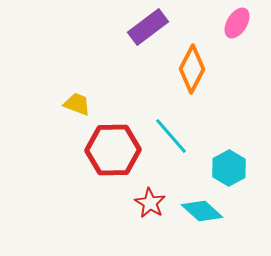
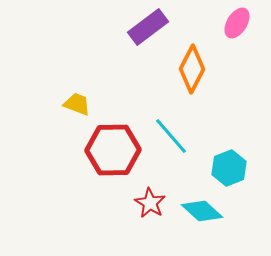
cyan hexagon: rotated 8 degrees clockwise
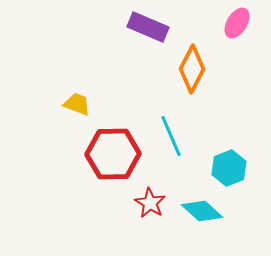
purple rectangle: rotated 60 degrees clockwise
cyan line: rotated 18 degrees clockwise
red hexagon: moved 4 px down
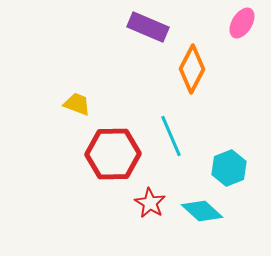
pink ellipse: moved 5 px right
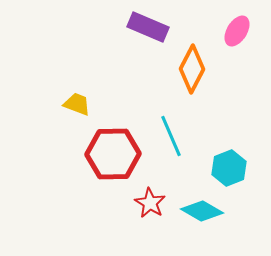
pink ellipse: moved 5 px left, 8 px down
cyan diamond: rotated 12 degrees counterclockwise
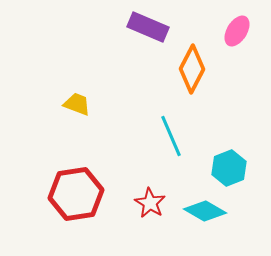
red hexagon: moved 37 px left, 40 px down; rotated 8 degrees counterclockwise
cyan diamond: moved 3 px right
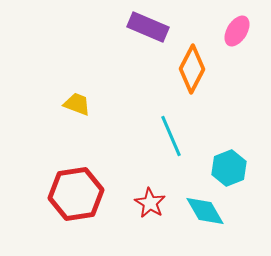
cyan diamond: rotated 30 degrees clockwise
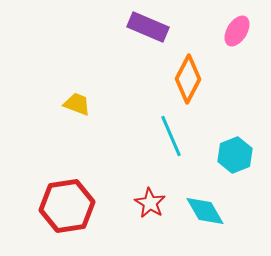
orange diamond: moved 4 px left, 10 px down
cyan hexagon: moved 6 px right, 13 px up
red hexagon: moved 9 px left, 12 px down
